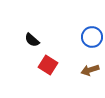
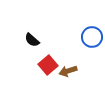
red square: rotated 18 degrees clockwise
brown arrow: moved 22 px left, 1 px down
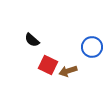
blue circle: moved 10 px down
red square: rotated 24 degrees counterclockwise
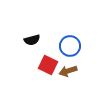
black semicircle: rotated 56 degrees counterclockwise
blue circle: moved 22 px left, 1 px up
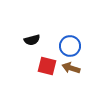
red square: moved 1 px left, 1 px down; rotated 12 degrees counterclockwise
brown arrow: moved 3 px right, 3 px up; rotated 36 degrees clockwise
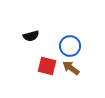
black semicircle: moved 1 px left, 4 px up
brown arrow: rotated 18 degrees clockwise
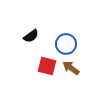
black semicircle: rotated 21 degrees counterclockwise
blue circle: moved 4 px left, 2 px up
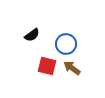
black semicircle: moved 1 px right, 1 px up
brown arrow: moved 1 px right
